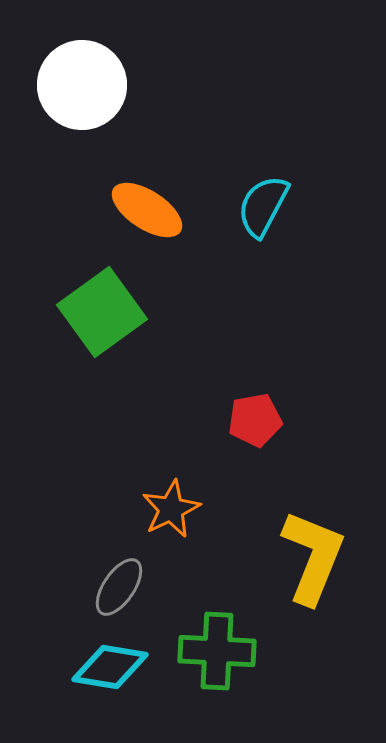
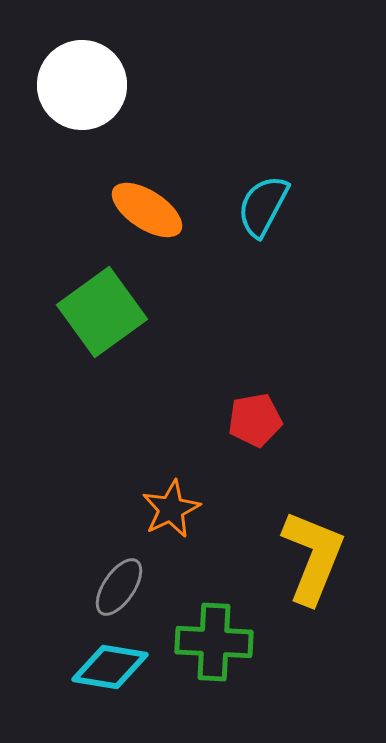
green cross: moved 3 px left, 9 px up
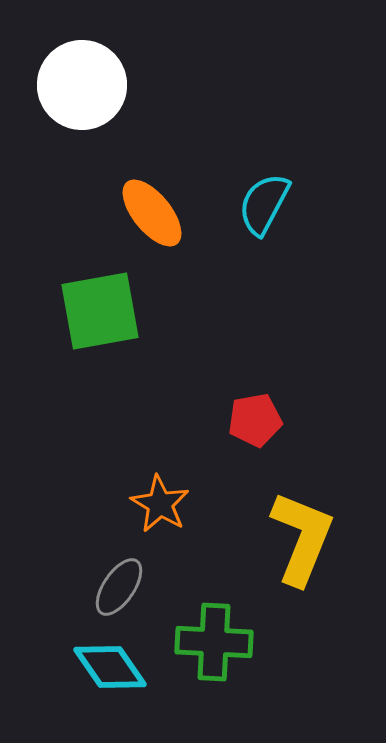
cyan semicircle: moved 1 px right, 2 px up
orange ellipse: moved 5 px right, 3 px down; rotated 18 degrees clockwise
green square: moved 2 px left, 1 px up; rotated 26 degrees clockwise
orange star: moved 11 px left, 5 px up; rotated 16 degrees counterclockwise
yellow L-shape: moved 11 px left, 19 px up
cyan diamond: rotated 46 degrees clockwise
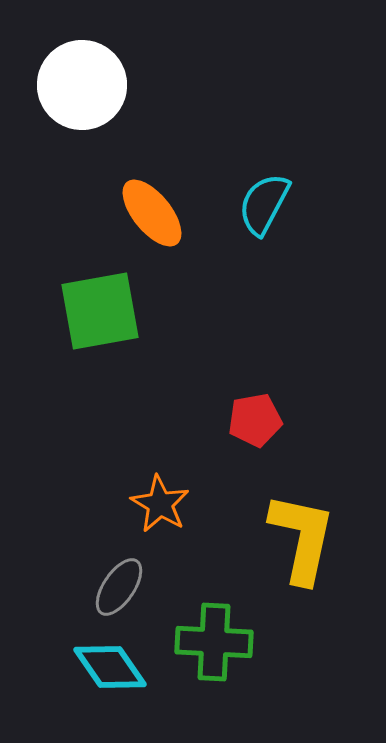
yellow L-shape: rotated 10 degrees counterclockwise
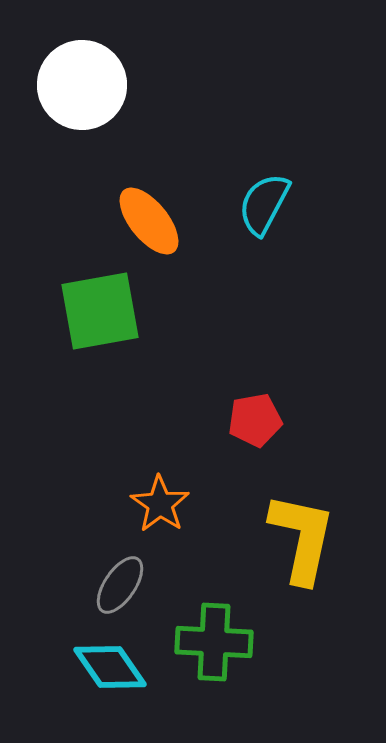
orange ellipse: moved 3 px left, 8 px down
orange star: rotated 4 degrees clockwise
gray ellipse: moved 1 px right, 2 px up
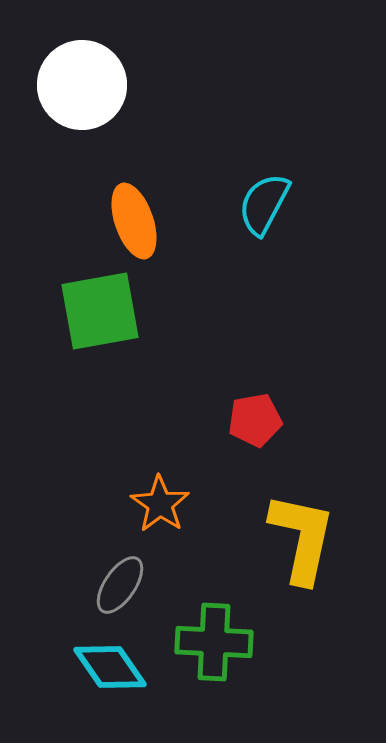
orange ellipse: moved 15 px left; rotated 20 degrees clockwise
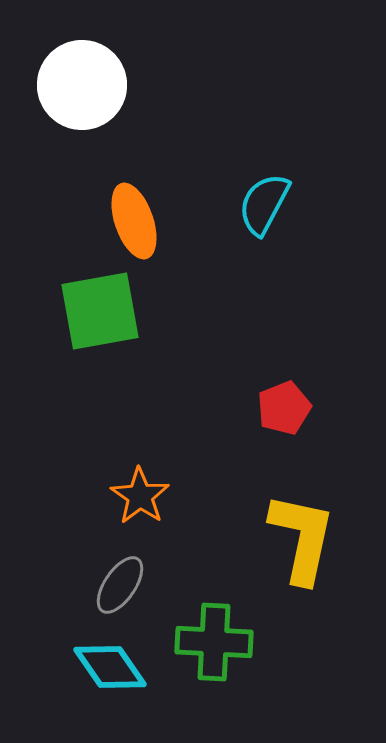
red pentagon: moved 29 px right, 12 px up; rotated 12 degrees counterclockwise
orange star: moved 20 px left, 8 px up
